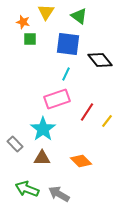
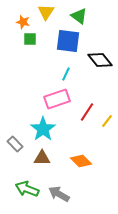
blue square: moved 3 px up
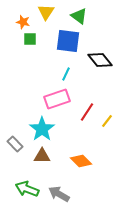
cyan star: moved 1 px left
brown triangle: moved 2 px up
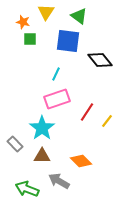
cyan line: moved 10 px left
cyan star: moved 1 px up
gray arrow: moved 13 px up
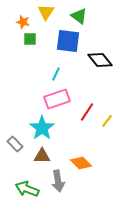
orange diamond: moved 2 px down
gray arrow: moved 1 px left; rotated 130 degrees counterclockwise
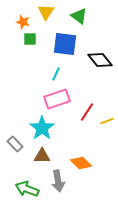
blue square: moved 3 px left, 3 px down
yellow line: rotated 32 degrees clockwise
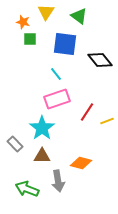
cyan line: rotated 64 degrees counterclockwise
orange diamond: rotated 30 degrees counterclockwise
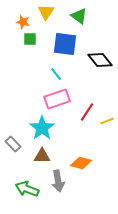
gray rectangle: moved 2 px left
